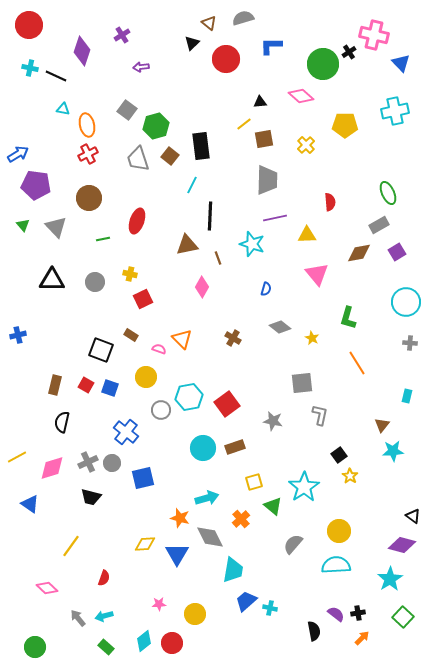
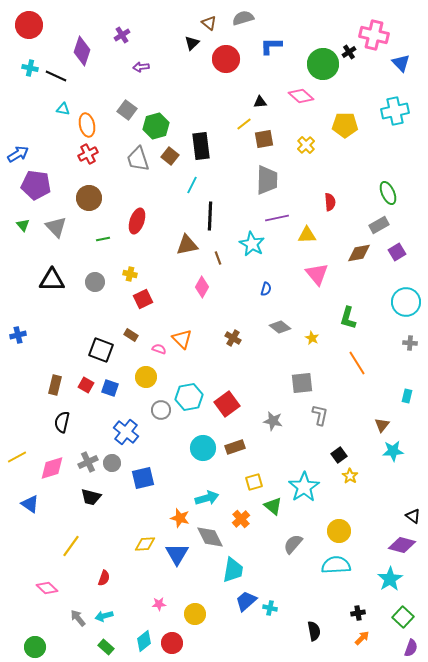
purple line at (275, 218): moved 2 px right
cyan star at (252, 244): rotated 10 degrees clockwise
purple semicircle at (336, 614): moved 75 px right, 34 px down; rotated 72 degrees clockwise
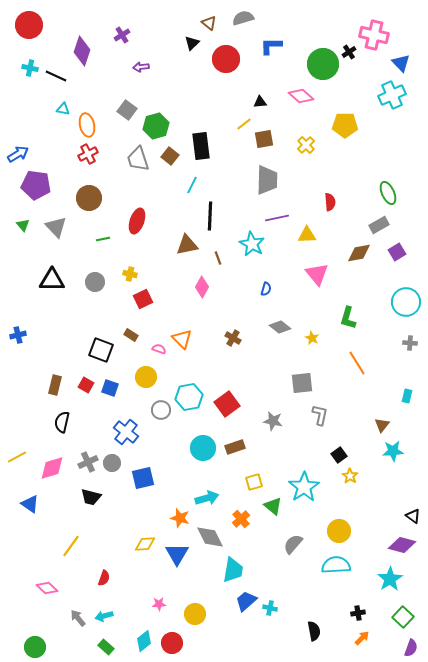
cyan cross at (395, 111): moved 3 px left, 16 px up; rotated 12 degrees counterclockwise
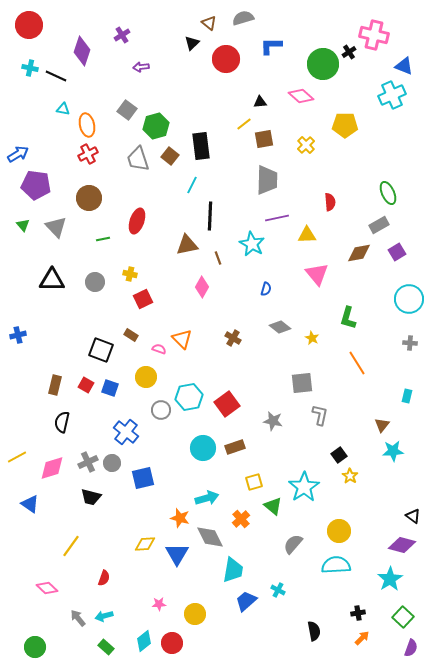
blue triangle at (401, 63): moved 3 px right, 3 px down; rotated 24 degrees counterclockwise
cyan circle at (406, 302): moved 3 px right, 3 px up
cyan cross at (270, 608): moved 8 px right, 18 px up; rotated 16 degrees clockwise
